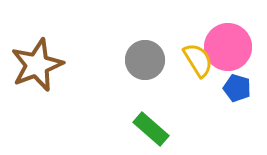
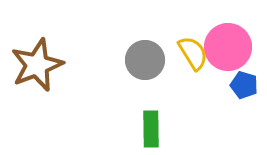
yellow semicircle: moved 5 px left, 7 px up
blue pentagon: moved 7 px right, 3 px up
green rectangle: rotated 48 degrees clockwise
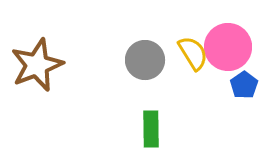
blue pentagon: rotated 20 degrees clockwise
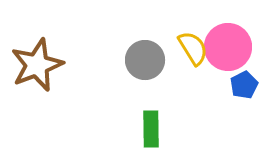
yellow semicircle: moved 5 px up
blue pentagon: rotated 8 degrees clockwise
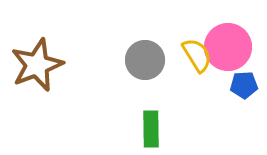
yellow semicircle: moved 4 px right, 7 px down
blue pentagon: rotated 24 degrees clockwise
